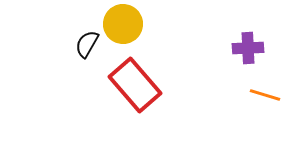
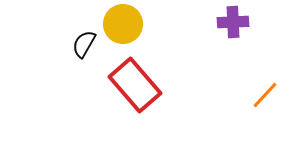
black semicircle: moved 3 px left
purple cross: moved 15 px left, 26 px up
orange line: rotated 64 degrees counterclockwise
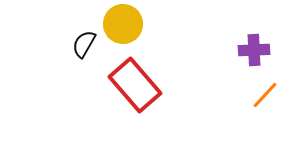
purple cross: moved 21 px right, 28 px down
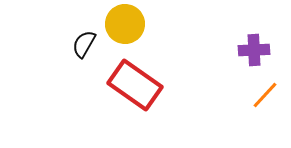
yellow circle: moved 2 px right
red rectangle: rotated 14 degrees counterclockwise
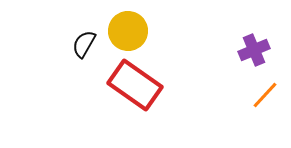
yellow circle: moved 3 px right, 7 px down
purple cross: rotated 20 degrees counterclockwise
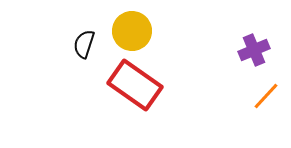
yellow circle: moved 4 px right
black semicircle: rotated 12 degrees counterclockwise
orange line: moved 1 px right, 1 px down
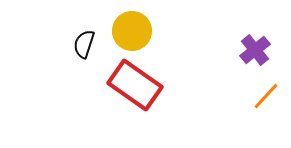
purple cross: moved 1 px right; rotated 16 degrees counterclockwise
